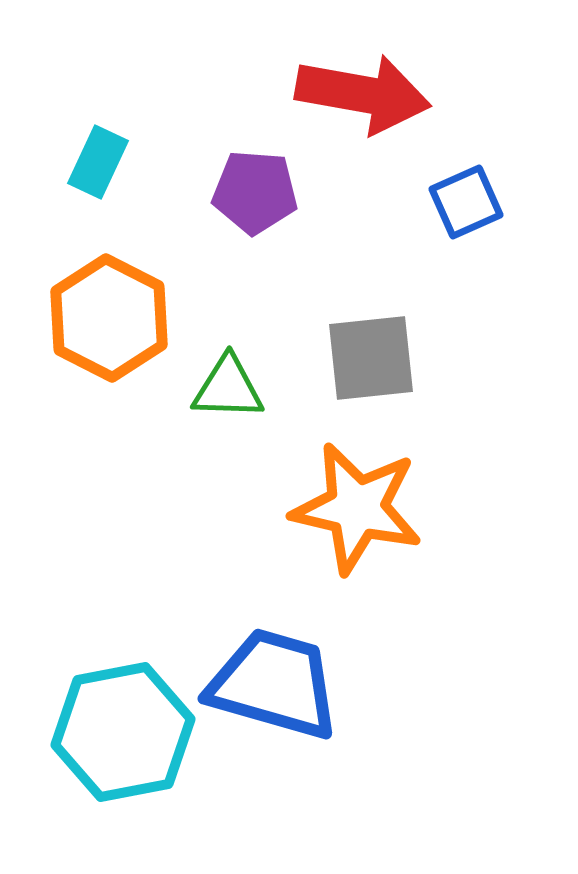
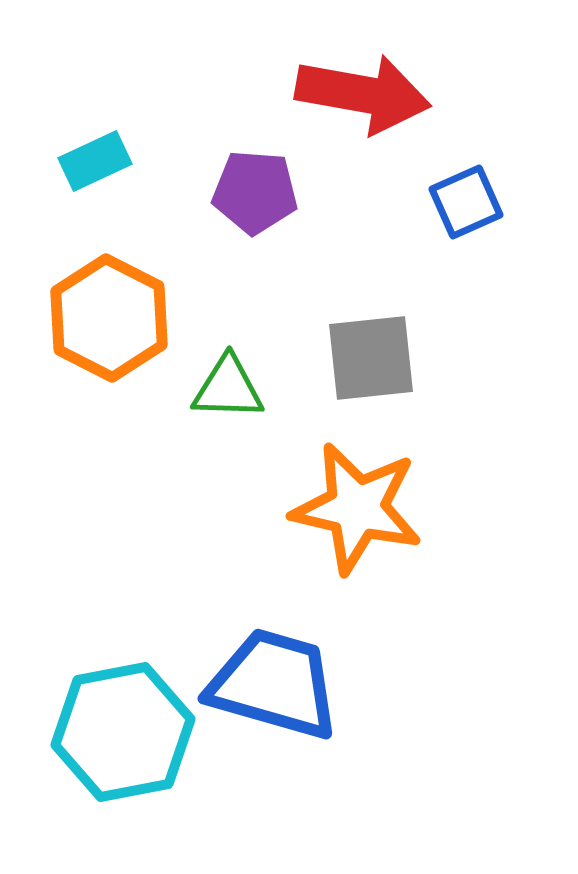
cyan rectangle: moved 3 px left, 1 px up; rotated 40 degrees clockwise
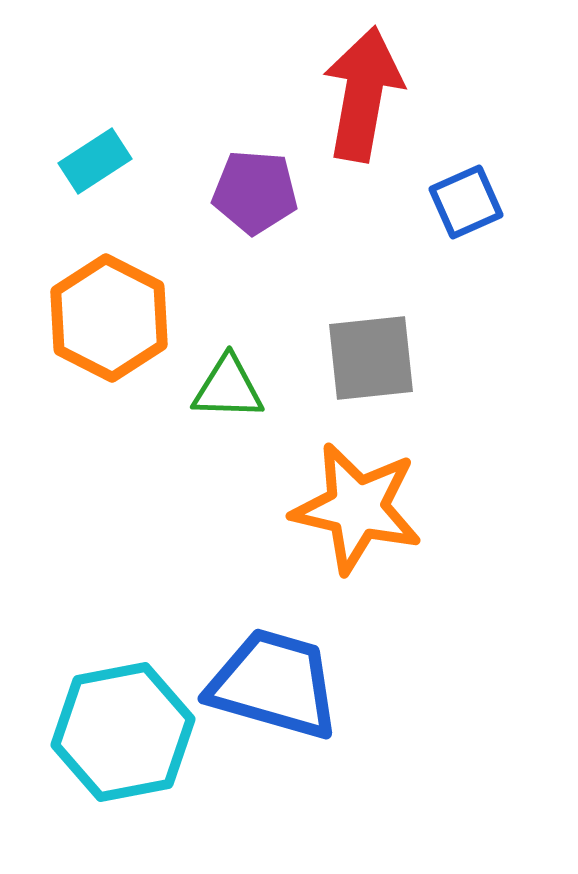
red arrow: rotated 90 degrees counterclockwise
cyan rectangle: rotated 8 degrees counterclockwise
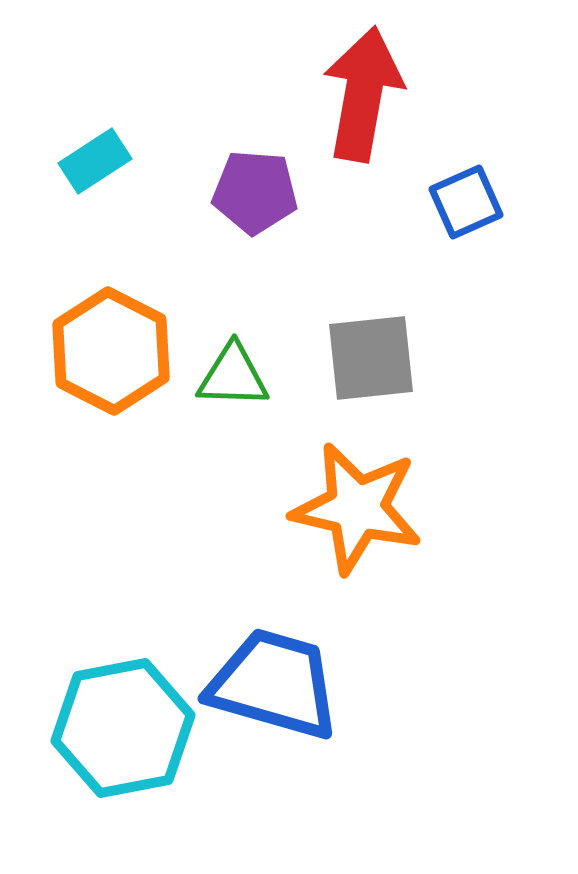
orange hexagon: moved 2 px right, 33 px down
green triangle: moved 5 px right, 12 px up
cyan hexagon: moved 4 px up
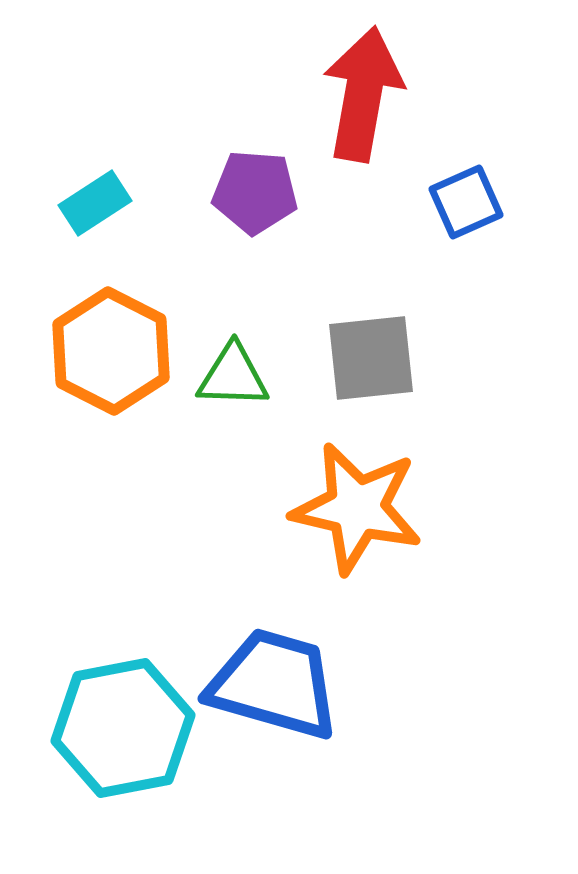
cyan rectangle: moved 42 px down
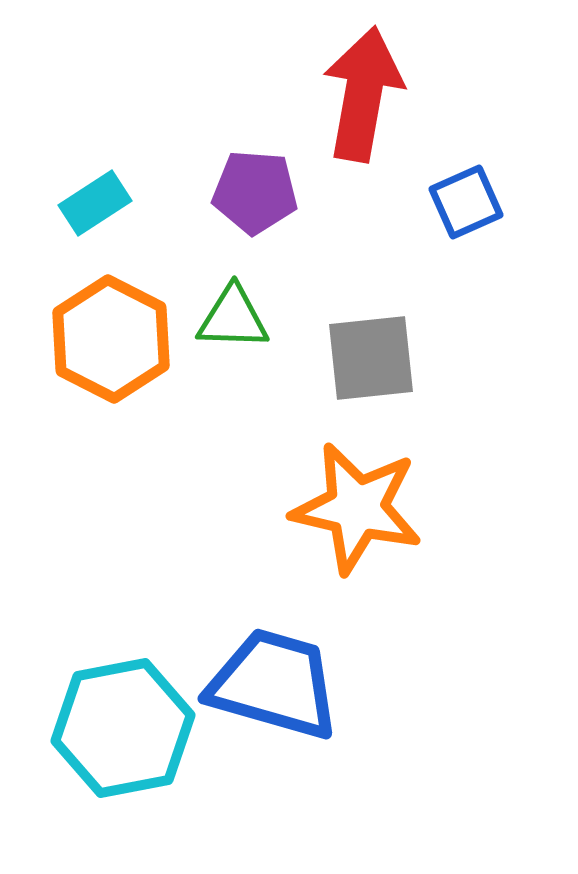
orange hexagon: moved 12 px up
green triangle: moved 58 px up
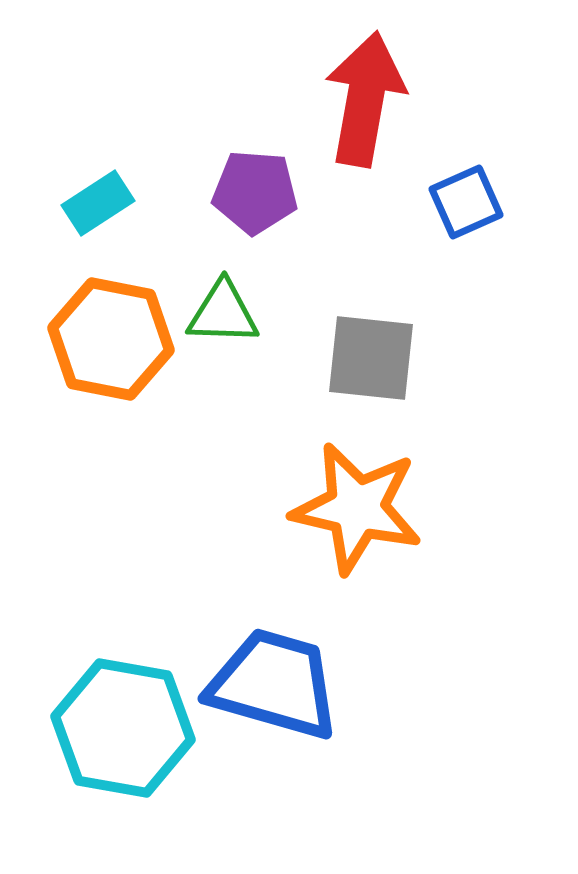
red arrow: moved 2 px right, 5 px down
cyan rectangle: moved 3 px right
green triangle: moved 10 px left, 5 px up
orange hexagon: rotated 16 degrees counterclockwise
gray square: rotated 12 degrees clockwise
cyan hexagon: rotated 21 degrees clockwise
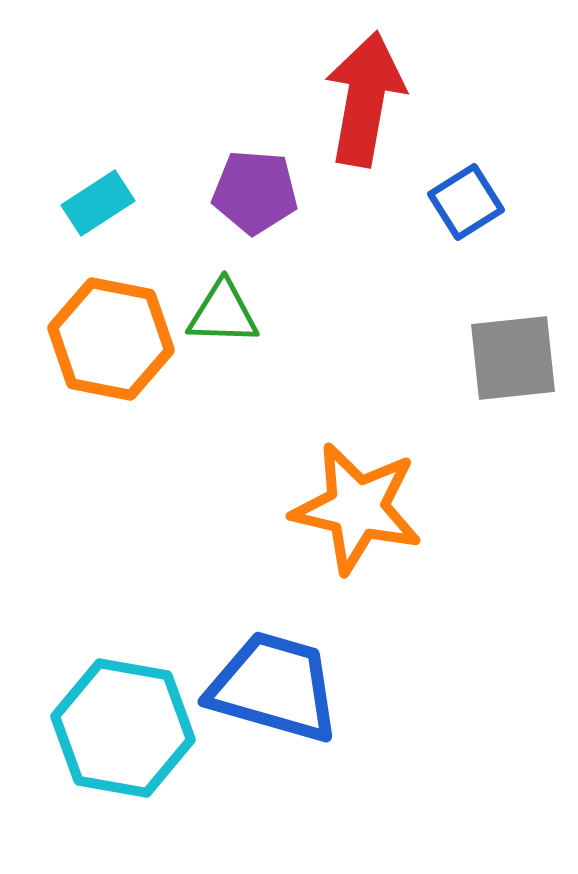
blue square: rotated 8 degrees counterclockwise
gray square: moved 142 px right; rotated 12 degrees counterclockwise
blue trapezoid: moved 3 px down
